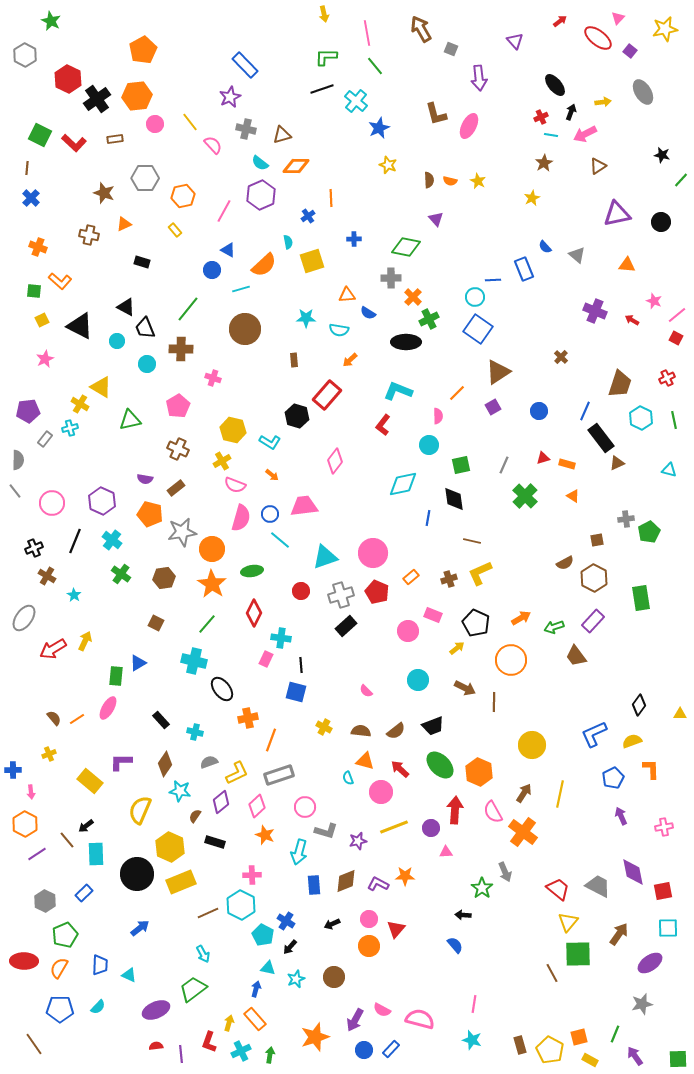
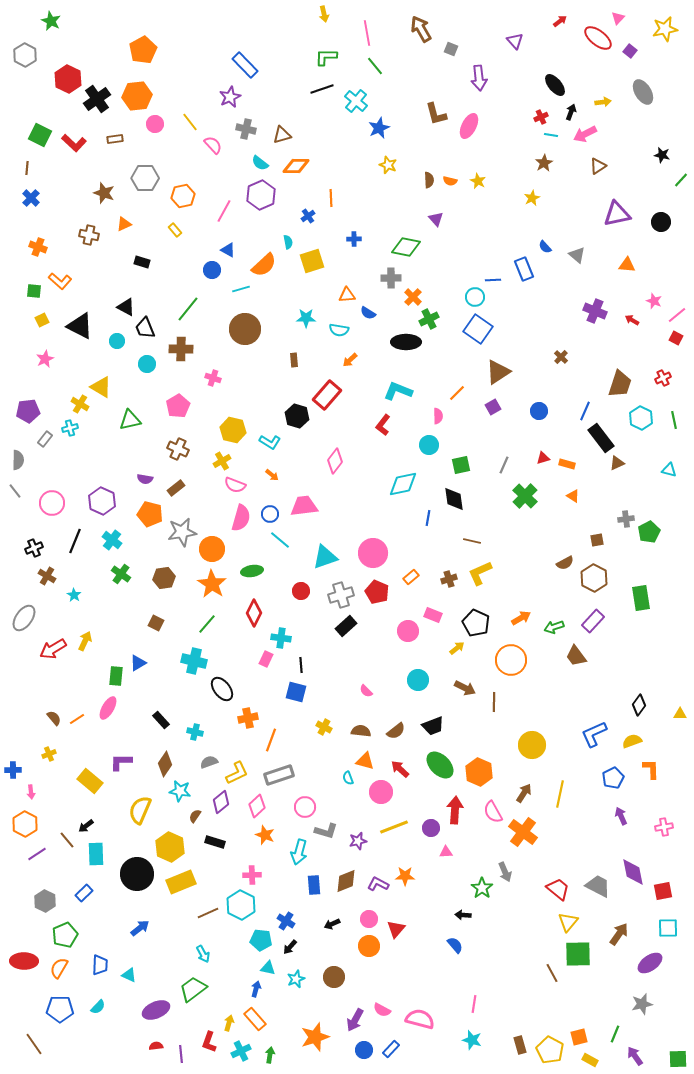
red cross at (667, 378): moved 4 px left
cyan pentagon at (263, 935): moved 2 px left, 5 px down; rotated 20 degrees counterclockwise
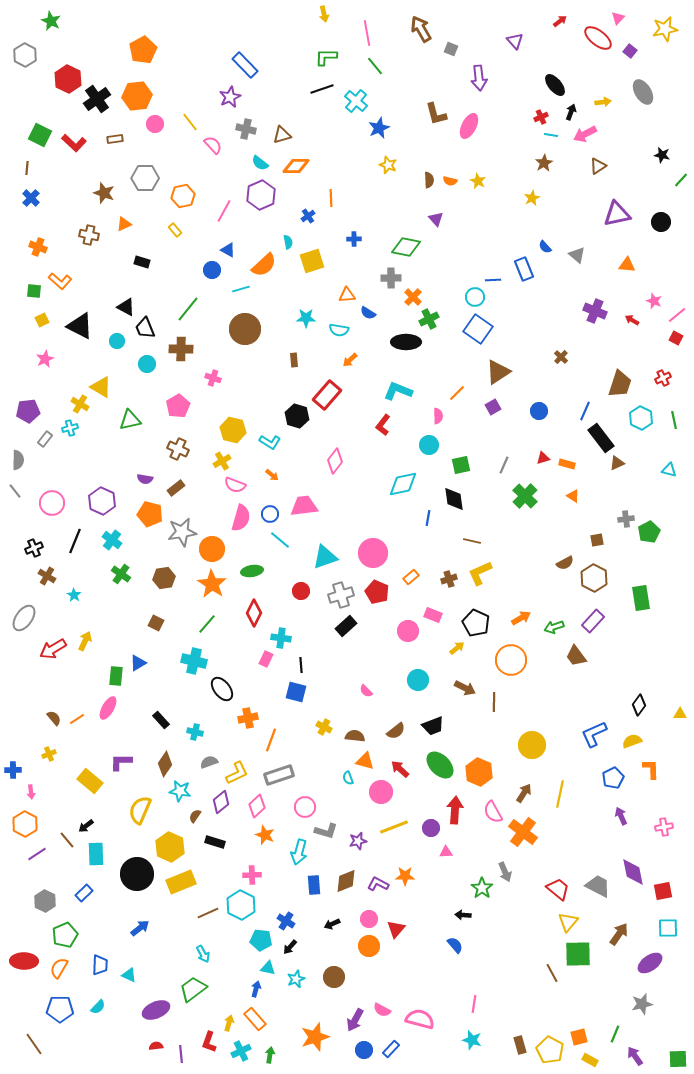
brown semicircle at (361, 731): moved 6 px left, 5 px down
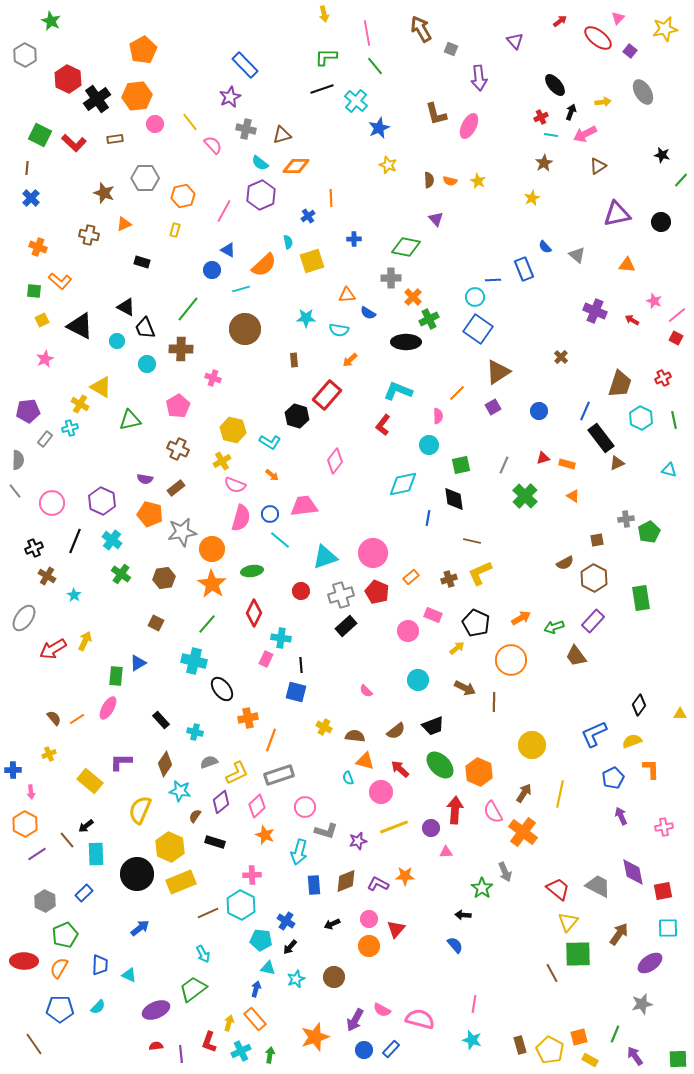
yellow rectangle at (175, 230): rotated 56 degrees clockwise
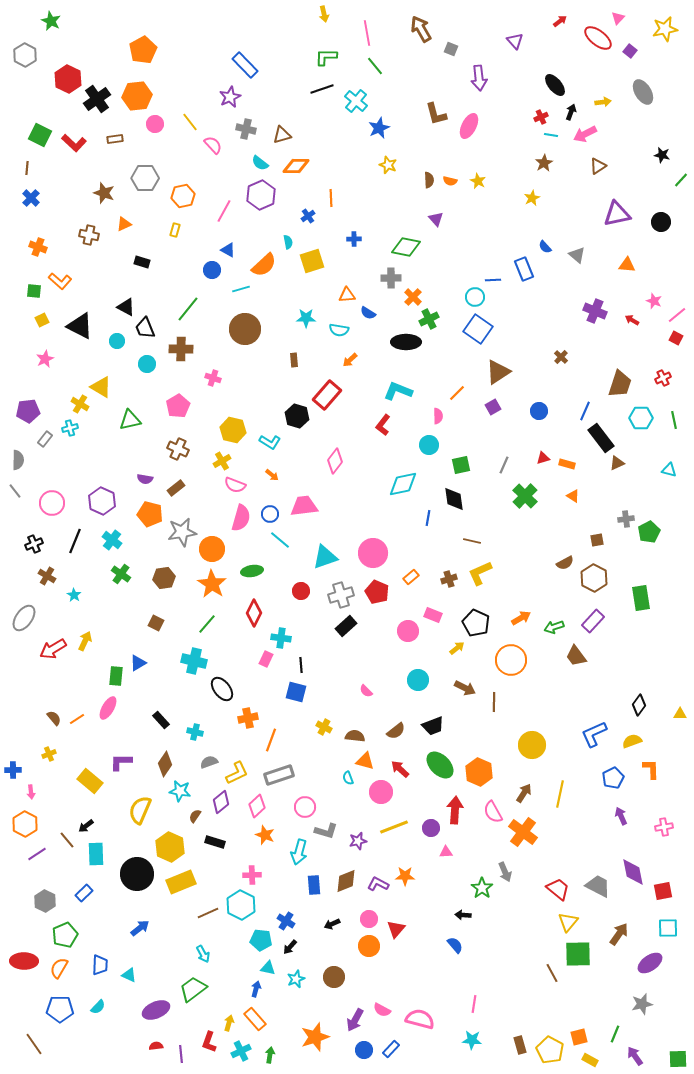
cyan hexagon at (641, 418): rotated 25 degrees counterclockwise
black cross at (34, 548): moved 4 px up
cyan star at (472, 1040): rotated 12 degrees counterclockwise
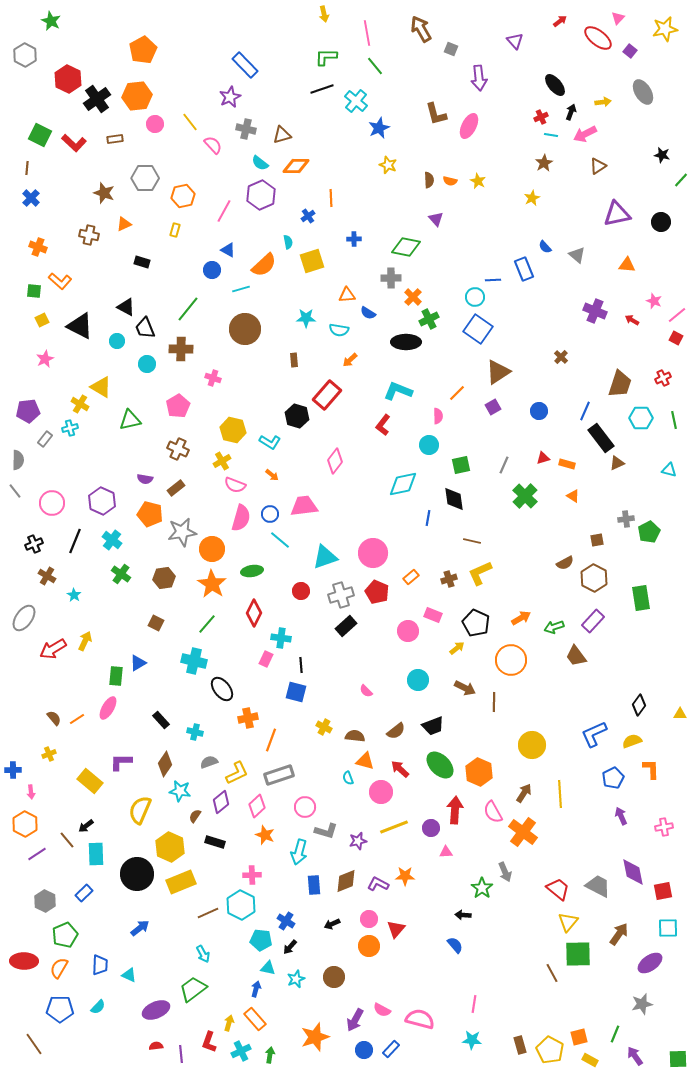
yellow line at (560, 794): rotated 16 degrees counterclockwise
